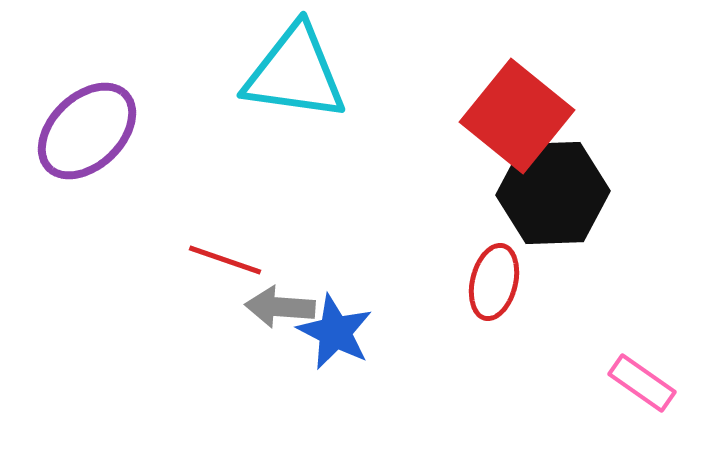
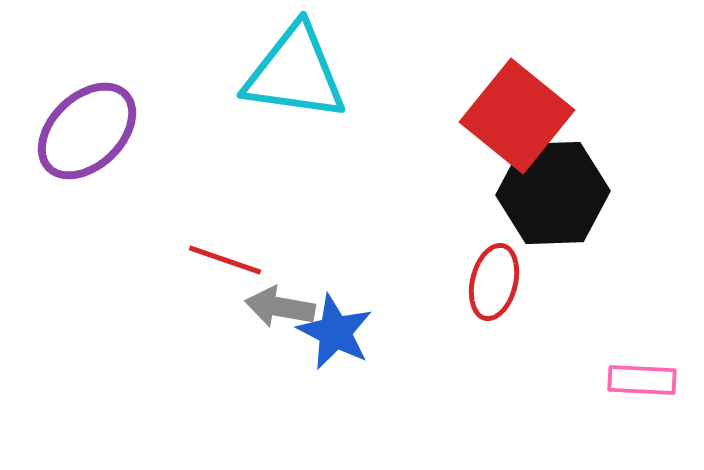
gray arrow: rotated 6 degrees clockwise
pink rectangle: moved 3 px up; rotated 32 degrees counterclockwise
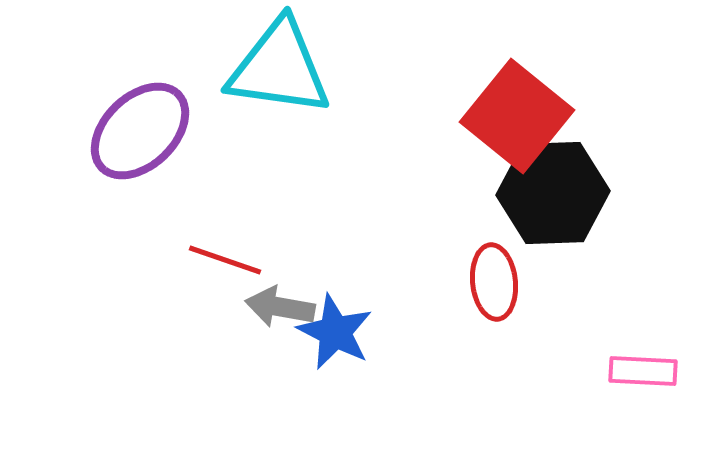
cyan triangle: moved 16 px left, 5 px up
purple ellipse: moved 53 px right
red ellipse: rotated 20 degrees counterclockwise
pink rectangle: moved 1 px right, 9 px up
